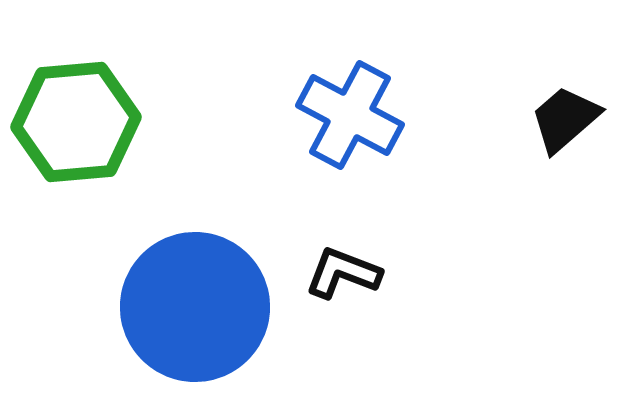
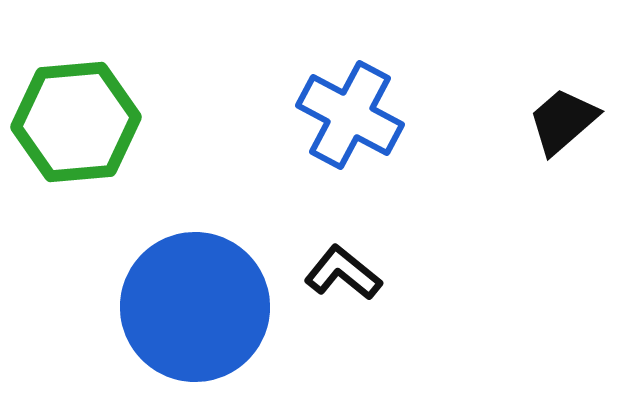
black trapezoid: moved 2 px left, 2 px down
black L-shape: rotated 18 degrees clockwise
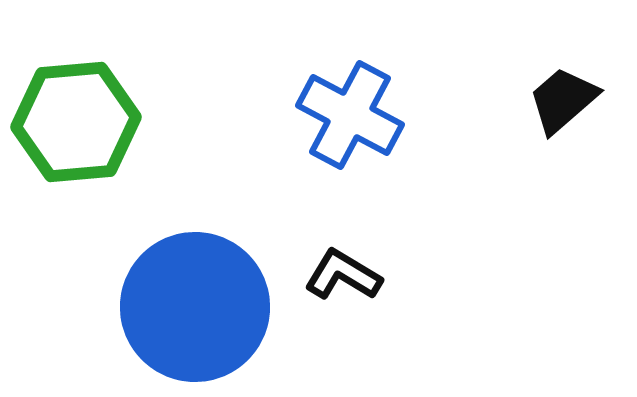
black trapezoid: moved 21 px up
black L-shape: moved 2 px down; rotated 8 degrees counterclockwise
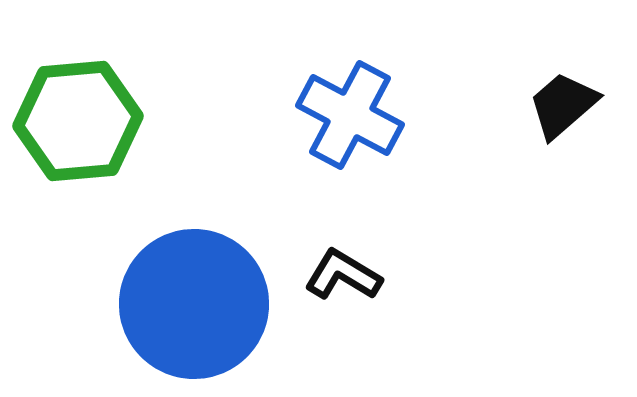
black trapezoid: moved 5 px down
green hexagon: moved 2 px right, 1 px up
blue circle: moved 1 px left, 3 px up
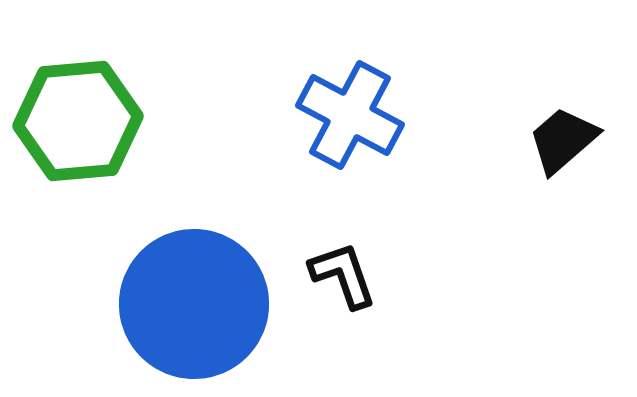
black trapezoid: moved 35 px down
black L-shape: rotated 40 degrees clockwise
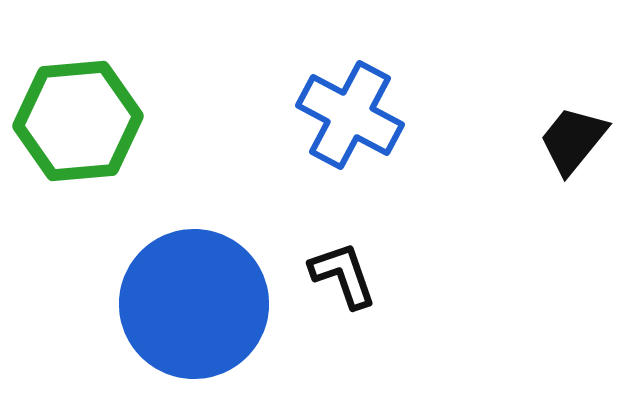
black trapezoid: moved 10 px right; rotated 10 degrees counterclockwise
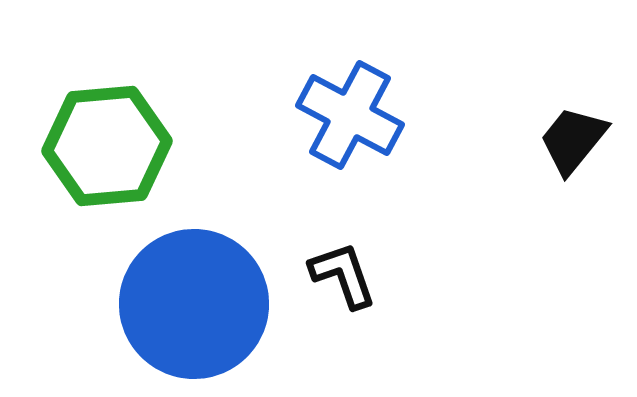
green hexagon: moved 29 px right, 25 px down
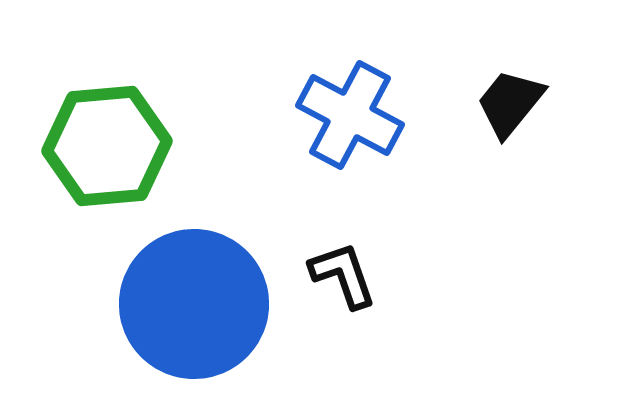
black trapezoid: moved 63 px left, 37 px up
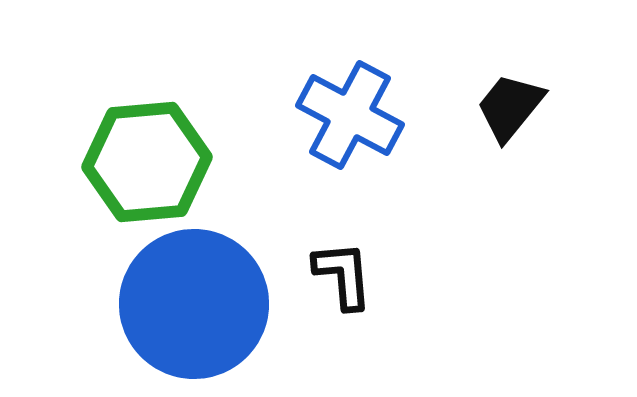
black trapezoid: moved 4 px down
green hexagon: moved 40 px right, 16 px down
black L-shape: rotated 14 degrees clockwise
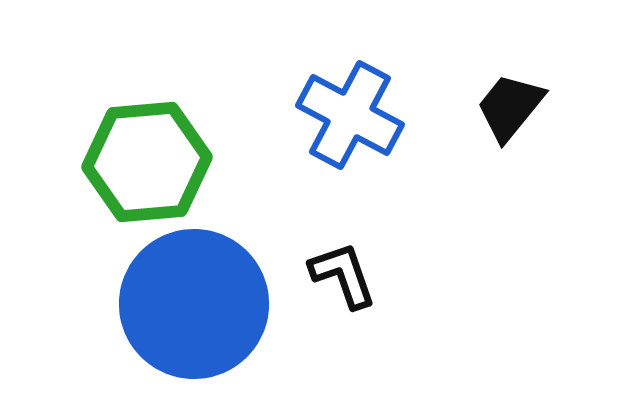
black L-shape: rotated 14 degrees counterclockwise
